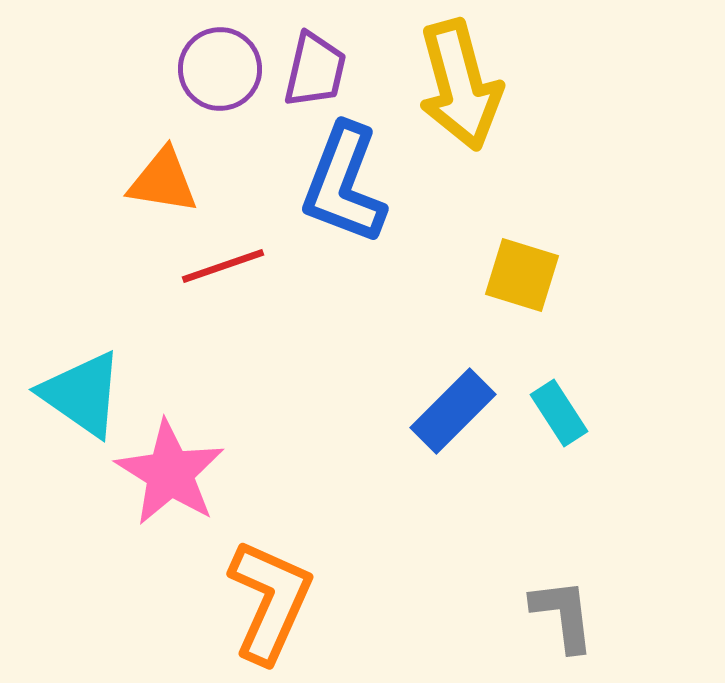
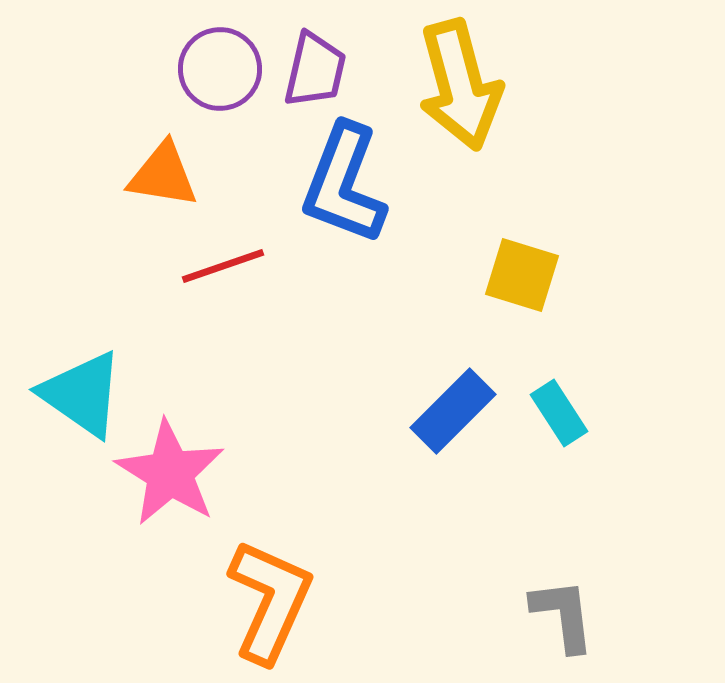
orange triangle: moved 6 px up
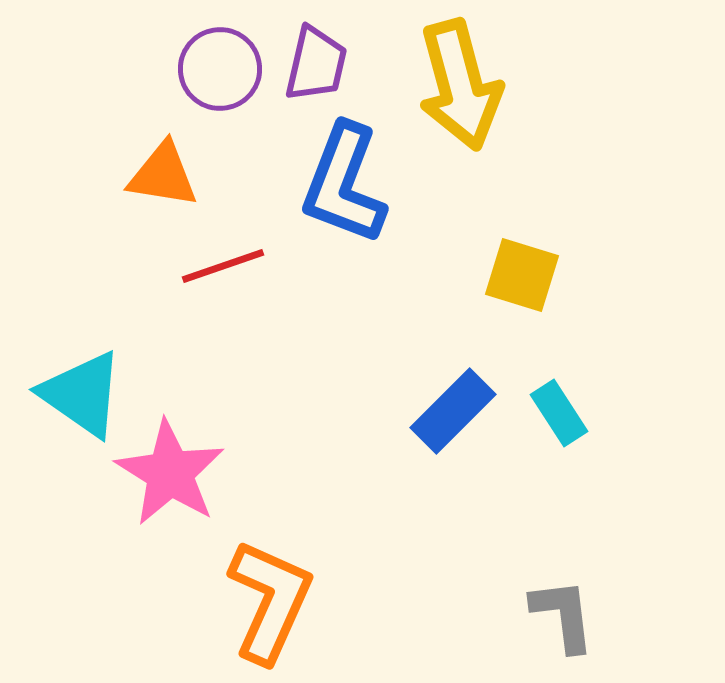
purple trapezoid: moved 1 px right, 6 px up
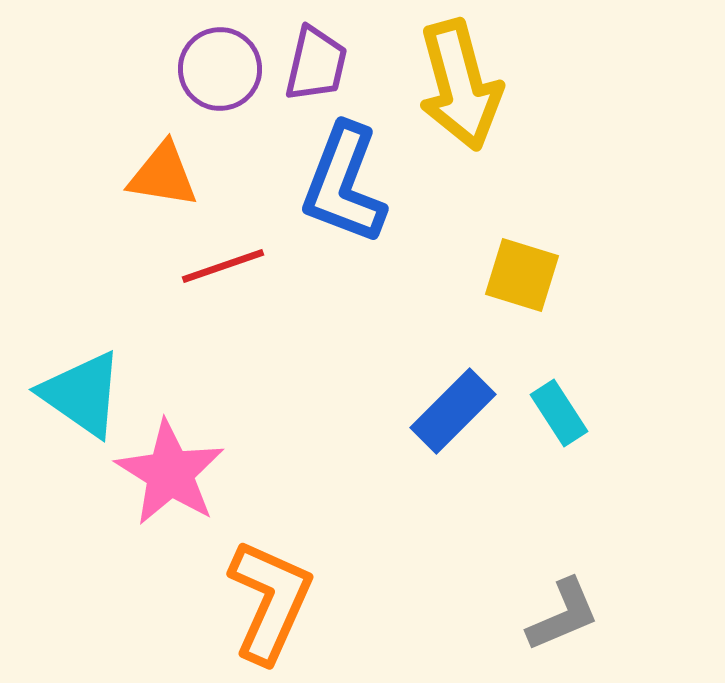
gray L-shape: rotated 74 degrees clockwise
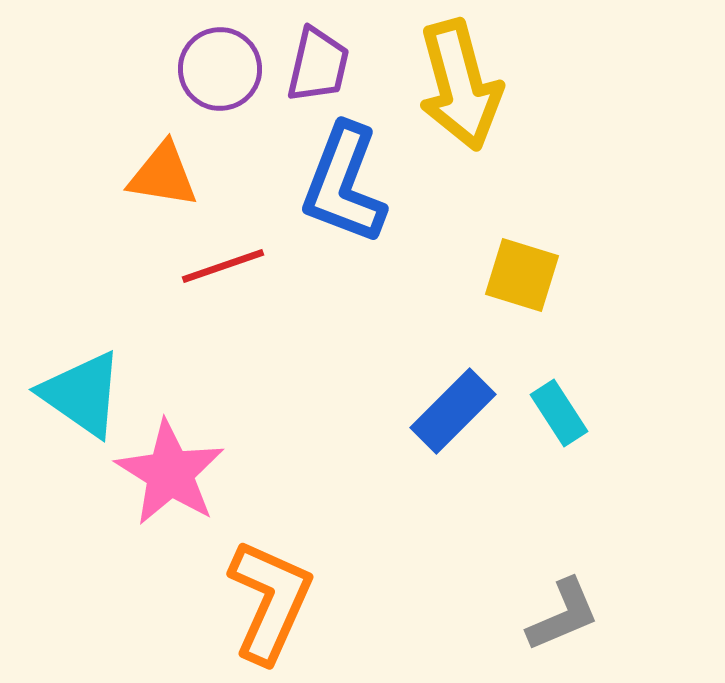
purple trapezoid: moved 2 px right, 1 px down
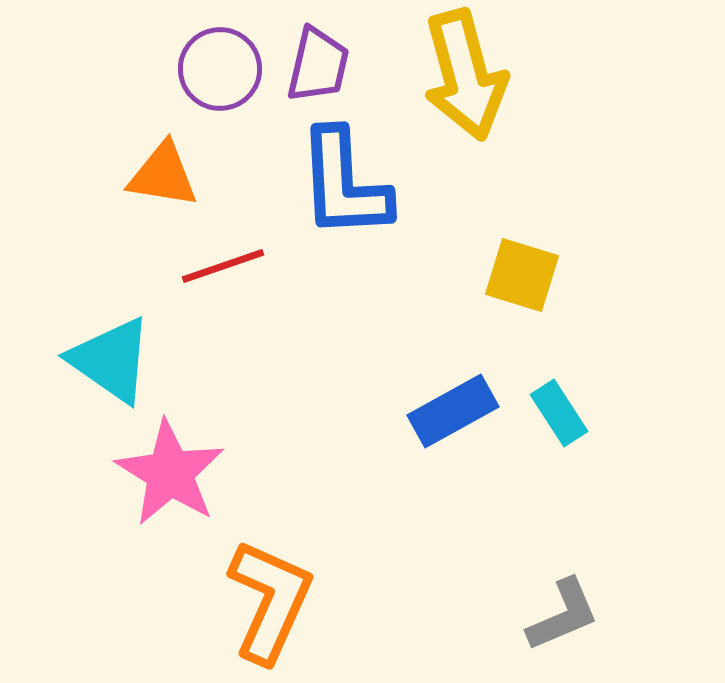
yellow arrow: moved 5 px right, 10 px up
blue L-shape: rotated 24 degrees counterclockwise
cyan triangle: moved 29 px right, 34 px up
blue rectangle: rotated 16 degrees clockwise
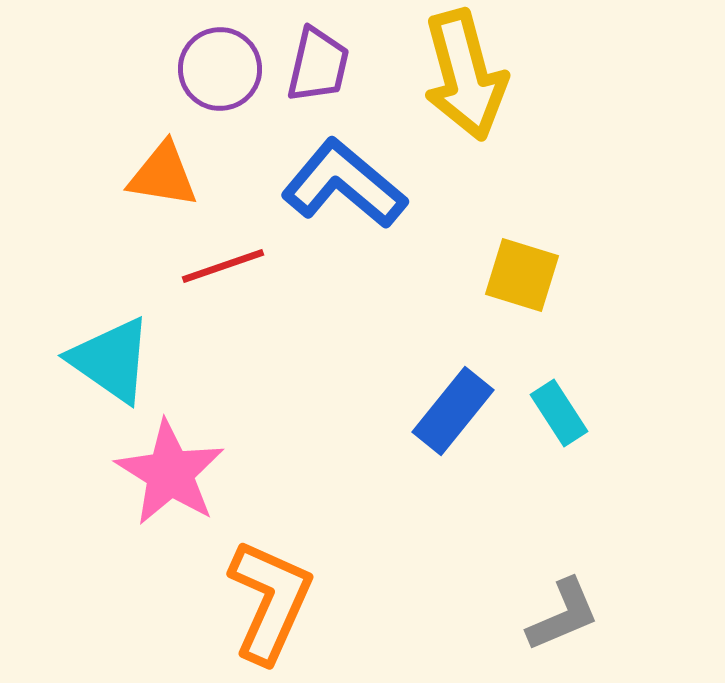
blue L-shape: rotated 133 degrees clockwise
blue rectangle: rotated 22 degrees counterclockwise
